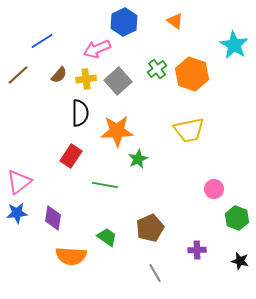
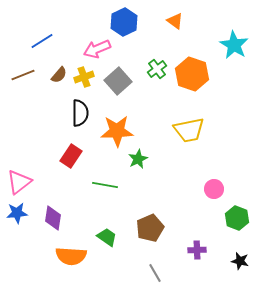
brown line: moved 5 px right; rotated 20 degrees clockwise
yellow cross: moved 2 px left, 2 px up; rotated 12 degrees counterclockwise
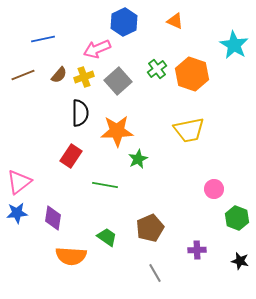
orange triangle: rotated 12 degrees counterclockwise
blue line: moved 1 px right, 2 px up; rotated 20 degrees clockwise
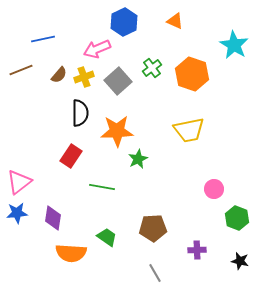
green cross: moved 5 px left, 1 px up
brown line: moved 2 px left, 5 px up
green line: moved 3 px left, 2 px down
brown pentagon: moved 3 px right; rotated 20 degrees clockwise
orange semicircle: moved 3 px up
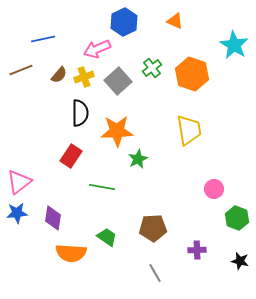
yellow trapezoid: rotated 88 degrees counterclockwise
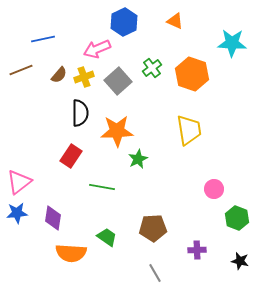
cyan star: moved 2 px left, 2 px up; rotated 28 degrees counterclockwise
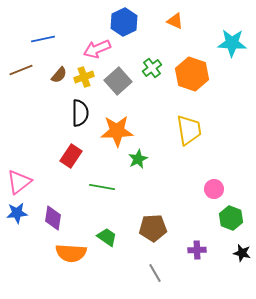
green hexagon: moved 6 px left
black star: moved 2 px right, 8 px up
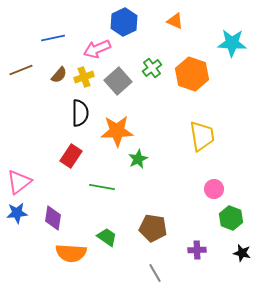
blue line: moved 10 px right, 1 px up
yellow trapezoid: moved 13 px right, 6 px down
brown pentagon: rotated 12 degrees clockwise
